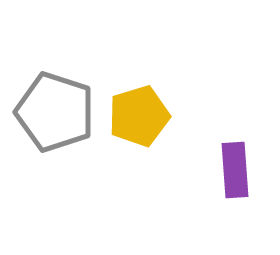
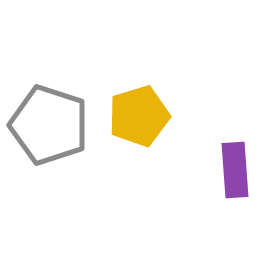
gray pentagon: moved 6 px left, 13 px down
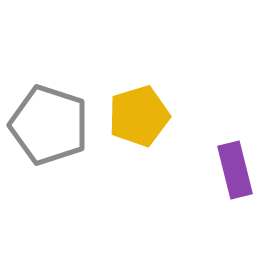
purple rectangle: rotated 10 degrees counterclockwise
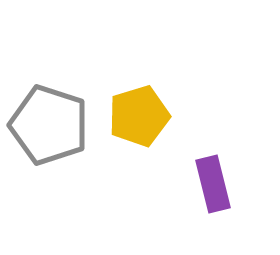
purple rectangle: moved 22 px left, 14 px down
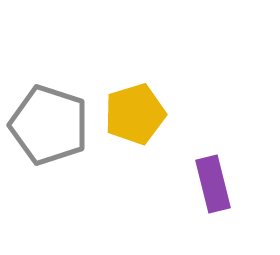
yellow pentagon: moved 4 px left, 2 px up
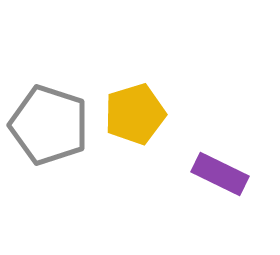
purple rectangle: moved 7 px right, 10 px up; rotated 50 degrees counterclockwise
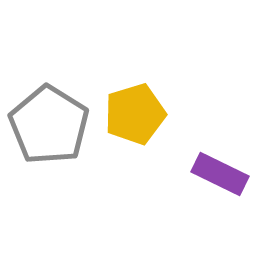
gray pentagon: rotated 14 degrees clockwise
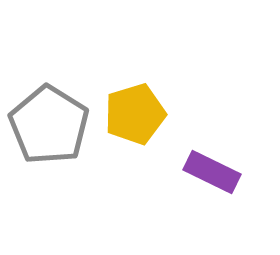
purple rectangle: moved 8 px left, 2 px up
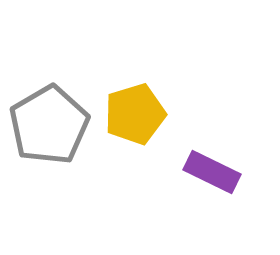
gray pentagon: rotated 10 degrees clockwise
